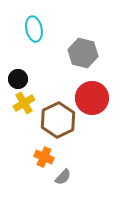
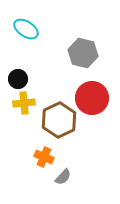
cyan ellipse: moved 8 px left; rotated 45 degrees counterclockwise
yellow cross: rotated 25 degrees clockwise
brown hexagon: moved 1 px right
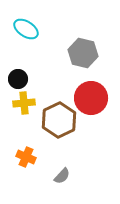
red circle: moved 1 px left
orange cross: moved 18 px left
gray semicircle: moved 1 px left, 1 px up
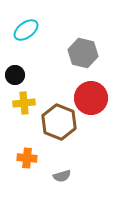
cyan ellipse: moved 1 px down; rotated 70 degrees counterclockwise
black circle: moved 3 px left, 4 px up
brown hexagon: moved 2 px down; rotated 12 degrees counterclockwise
orange cross: moved 1 px right, 1 px down; rotated 18 degrees counterclockwise
gray semicircle: rotated 30 degrees clockwise
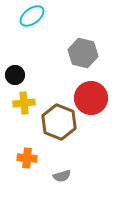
cyan ellipse: moved 6 px right, 14 px up
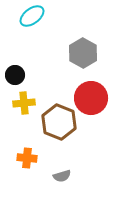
gray hexagon: rotated 16 degrees clockwise
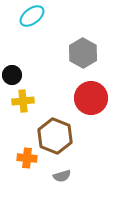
black circle: moved 3 px left
yellow cross: moved 1 px left, 2 px up
brown hexagon: moved 4 px left, 14 px down
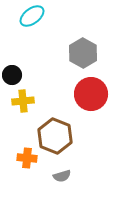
red circle: moved 4 px up
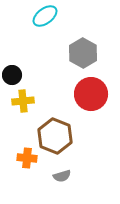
cyan ellipse: moved 13 px right
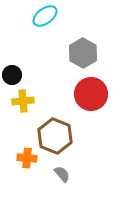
gray semicircle: moved 2 px up; rotated 114 degrees counterclockwise
